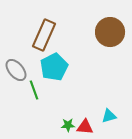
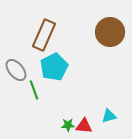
red triangle: moved 1 px left, 1 px up
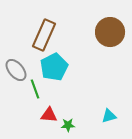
green line: moved 1 px right, 1 px up
red triangle: moved 35 px left, 11 px up
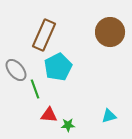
cyan pentagon: moved 4 px right
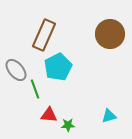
brown circle: moved 2 px down
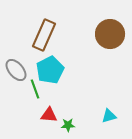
cyan pentagon: moved 8 px left, 3 px down
